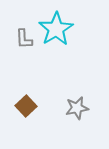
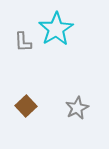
gray L-shape: moved 1 px left, 3 px down
gray star: rotated 15 degrees counterclockwise
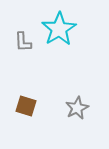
cyan star: moved 3 px right
brown square: rotated 30 degrees counterclockwise
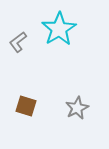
gray L-shape: moved 5 px left; rotated 55 degrees clockwise
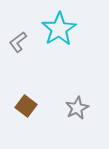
brown square: rotated 20 degrees clockwise
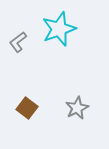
cyan star: rotated 12 degrees clockwise
brown square: moved 1 px right, 2 px down
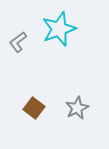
brown square: moved 7 px right
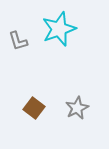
gray L-shape: moved 1 px up; rotated 70 degrees counterclockwise
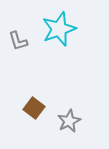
gray star: moved 8 px left, 13 px down
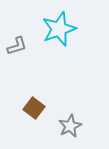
gray L-shape: moved 1 px left, 5 px down; rotated 90 degrees counterclockwise
gray star: moved 1 px right, 5 px down
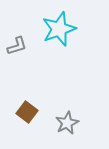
brown square: moved 7 px left, 4 px down
gray star: moved 3 px left, 3 px up
